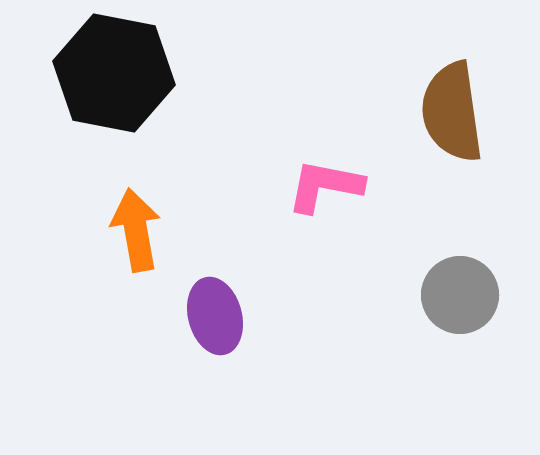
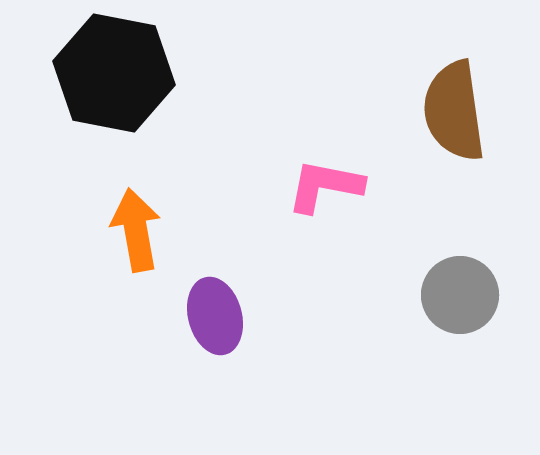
brown semicircle: moved 2 px right, 1 px up
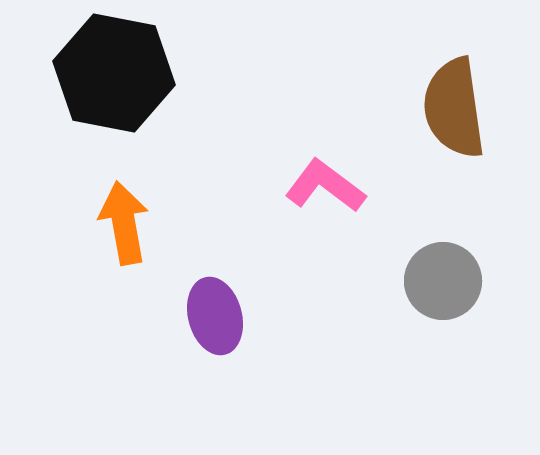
brown semicircle: moved 3 px up
pink L-shape: rotated 26 degrees clockwise
orange arrow: moved 12 px left, 7 px up
gray circle: moved 17 px left, 14 px up
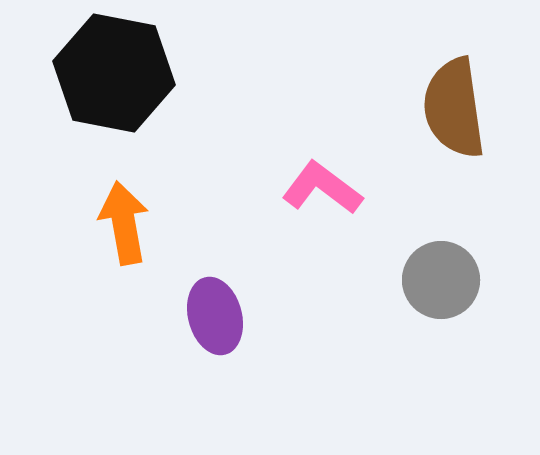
pink L-shape: moved 3 px left, 2 px down
gray circle: moved 2 px left, 1 px up
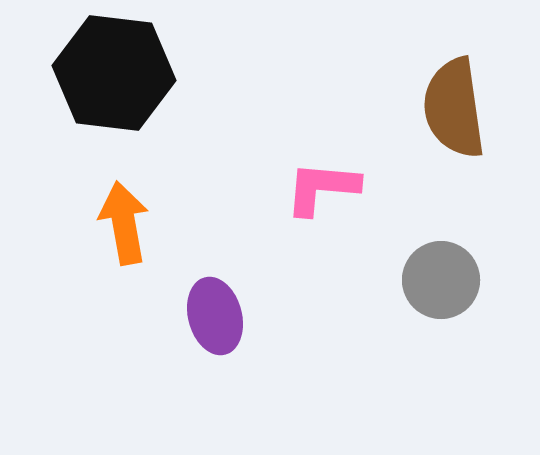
black hexagon: rotated 4 degrees counterclockwise
pink L-shape: rotated 32 degrees counterclockwise
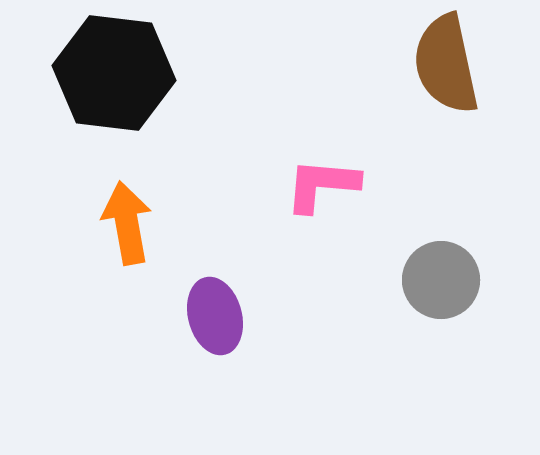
brown semicircle: moved 8 px left, 44 px up; rotated 4 degrees counterclockwise
pink L-shape: moved 3 px up
orange arrow: moved 3 px right
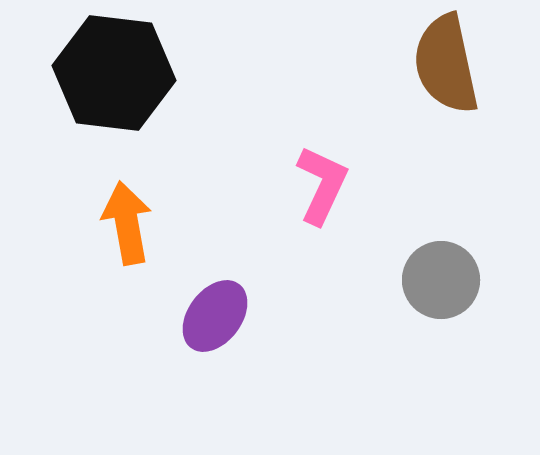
pink L-shape: rotated 110 degrees clockwise
purple ellipse: rotated 52 degrees clockwise
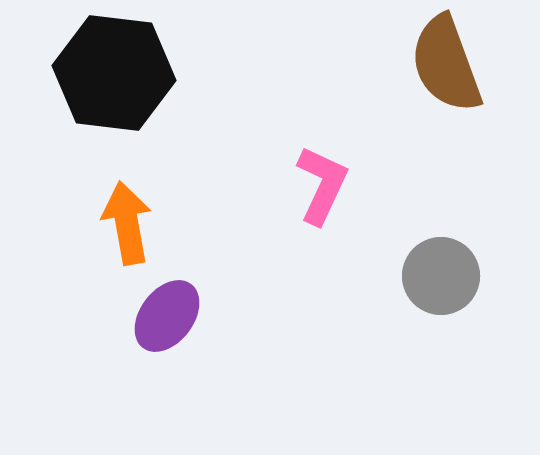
brown semicircle: rotated 8 degrees counterclockwise
gray circle: moved 4 px up
purple ellipse: moved 48 px left
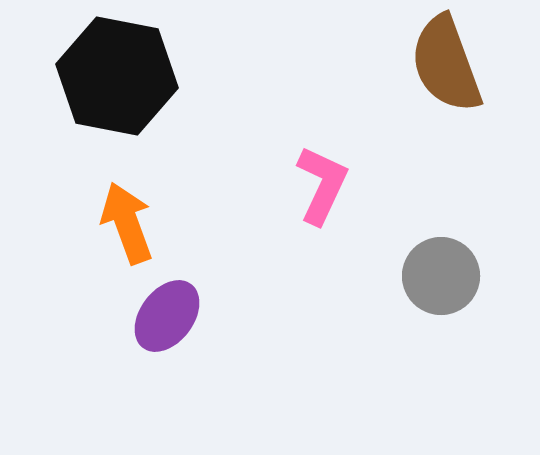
black hexagon: moved 3 px right, 3 px down; rotated 4 degrees clockwise
orange arrow: rotated 10 degrees counterclockwise
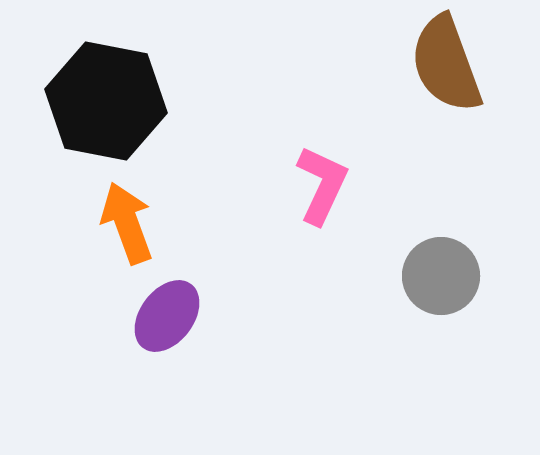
black hexagon: moved 11 px left, 25 px down
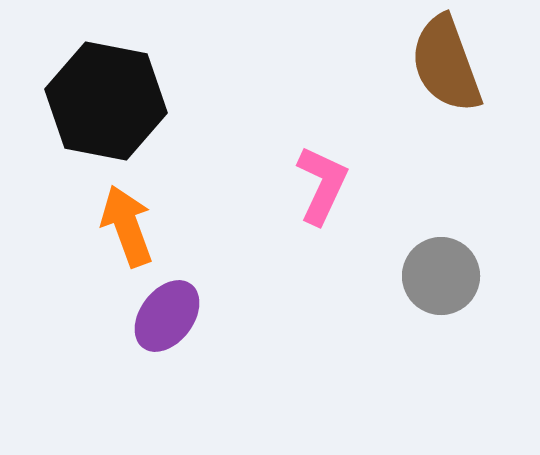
orange arrow: moved 3 px down
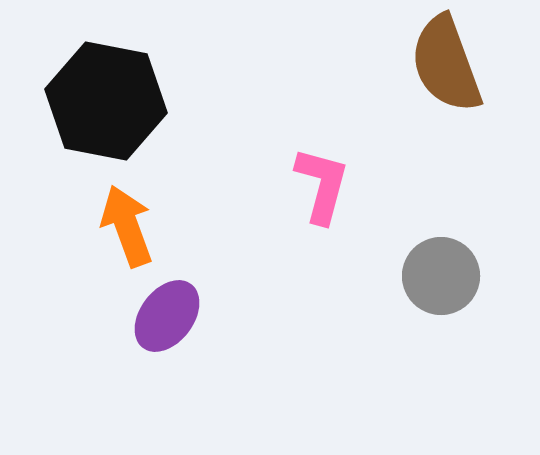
pink L-shape: rotated 10 degrees counterclockwise
